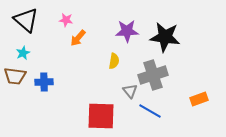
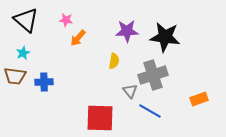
red square: moved 1 px left, 2 px down
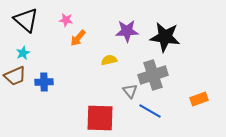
yellow semicircle: moved 5 px left, 1 px up; rotated 112 degrees counterclockwise
brown trapezoid: rotated 30 degrees counterclockwise
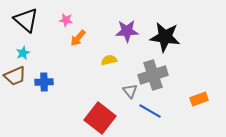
red square: rotated 36 degrees clockwise
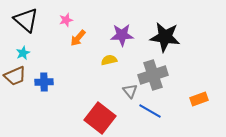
pink star: rotated 24 degrees counterclockwise
purple star: moved 5 px left, 4 px down
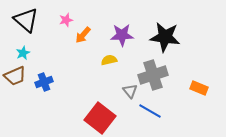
orange arrow: moved 5 px right, 3 px up
blue cross: rotated 18 degrees counterclockwise
orange rectangle: moved 11 px up; rotated 42 degrees clockwise
